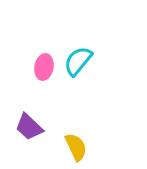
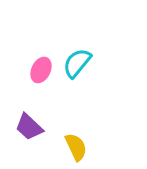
cyan semicircle: moved 1 px left, 2 px down
pink ellipse: moved 3 px left, 3 px down; rotated 15 degrees clockwise
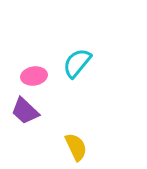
pink ellipse: moved 7 px left, 6 px down; rotated 55 degrees clockwise
purple trapezoid: moved 4 px left, 16 px up
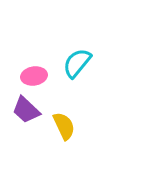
purple trapezoid: moved 1 px right, 1 px up
yellow semicircle: moved 12 px left, 21 px up
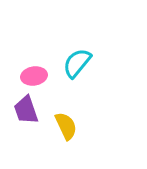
purple trapezoid: rotated 28 degrees clockwise
yellow semicircle: moved 2 px right
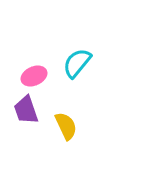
pink ellipse: rotated 15 degrees counterclockwise
